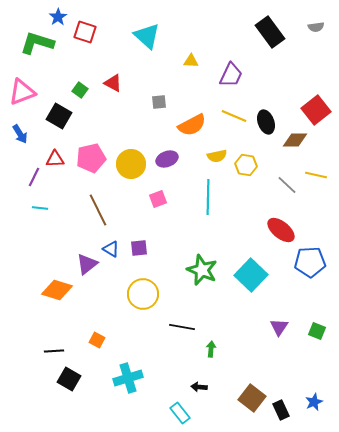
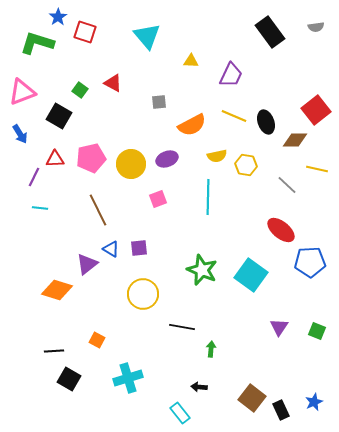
cyan triangle at (147, 36): rotated 8 degrees clockwise
yellow line at (316, 175): moved 1 px right, 6 px up
cyan square at (251, 275): rotated 8 degrees counterclockwise
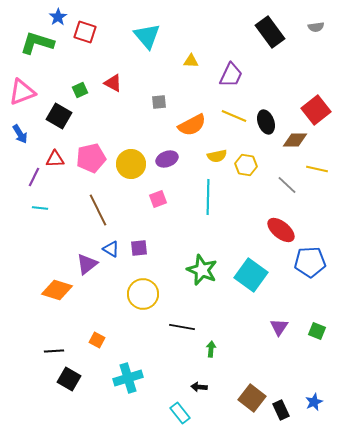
green square at (80, 90): rotated 28 degrees clockwise
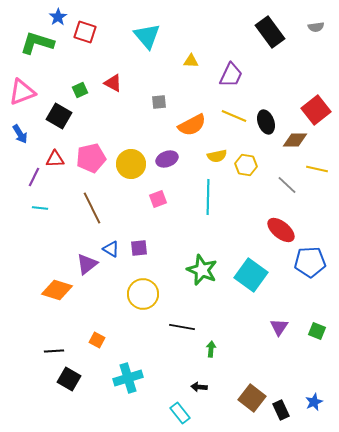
brown line at (98, 210): moved 6 px left, 2 px up
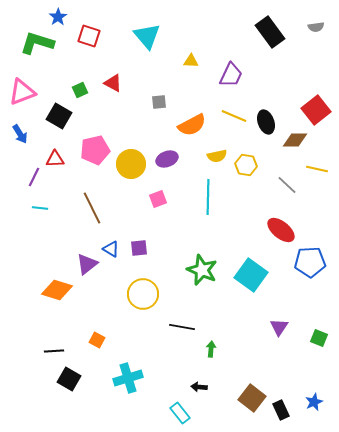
red square at (85, 32): moved 4 px right, 4 px down
pink pentagon at (91, 158): moved 4 px right, 8 px up
green square at (317, 331): moved 2 px right, 7 px down
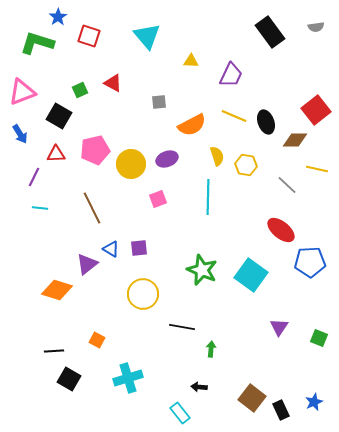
yellow semicircle at (217, 156): rotated 96 degrees counterclockwise
red triangle at (55, 159): moved 1 px right, 5 px up
